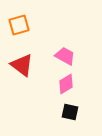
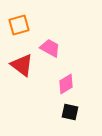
pink trapezoid: moved 15 px left, 8 px up
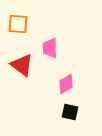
orange square: moved 1 px left, 1 px up; rotated 20 degrees clockwise
pink trapezoid: rotated 120 degrees counterclockwise
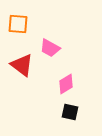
pink trapezoid: rotated 60 degrees counterclockwise
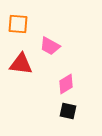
pink trapezoid: moved 2 px up
red triangle: moved 1 px left, 1 px up; rotated 30 degrees counterclockwise
black square: moved 2 px left, 1 px up
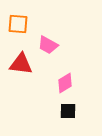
pink trapezoid: moved 2 px left, 1 px up
pink diamond: moved 1 px left, 1 px up
black square: rotated 12 degrees counterclockwise
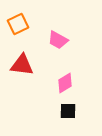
orange square: rotated 30 degrees counterclockwise
pink trapezoid: moved 10 px right, 5 px up
red triangle: moved 1 px right, 1 px down
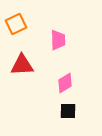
orange square: moved 2 px left
pink trapezoid: rotated 120 degrees counterclockwise
red triangle: rotated 10 degrees counterclockwise
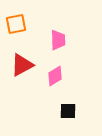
orange square: rotated 15 degrees clockwise
red triangle: rotated 25 degrees counterclockwise
pink diamond: moved 10 px left, 7 px up
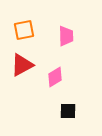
orange square: moved 8 px right, 6 px down
pink trapezoid: moved 8 px right, 4 px up
pink diamond: moved 1 px down
